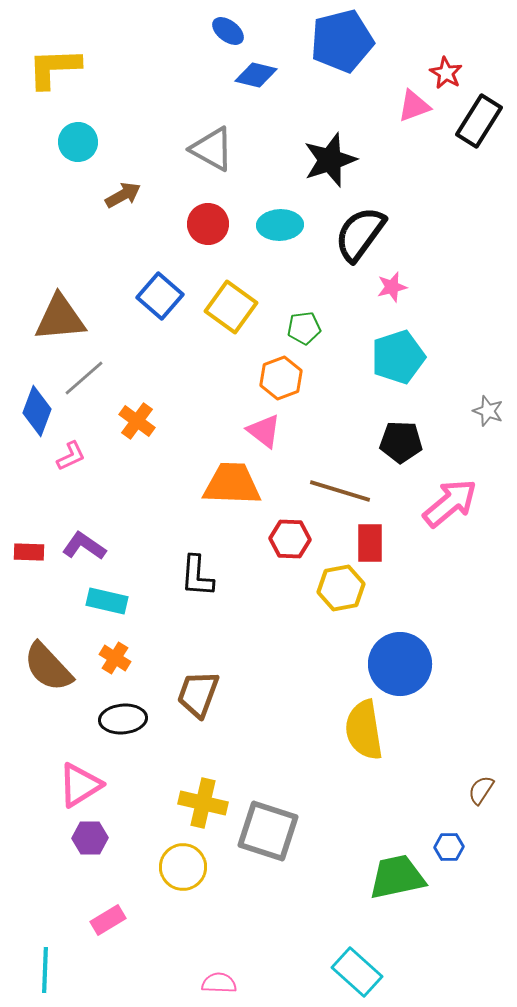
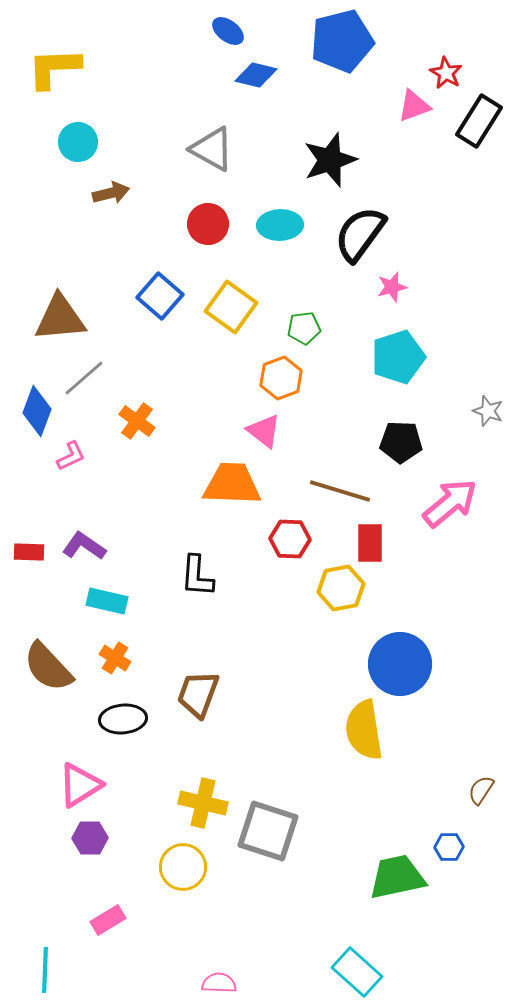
brown arrow at (123, 195): moved 12 px left, 2 px up; rotated 15 degrees clockwise
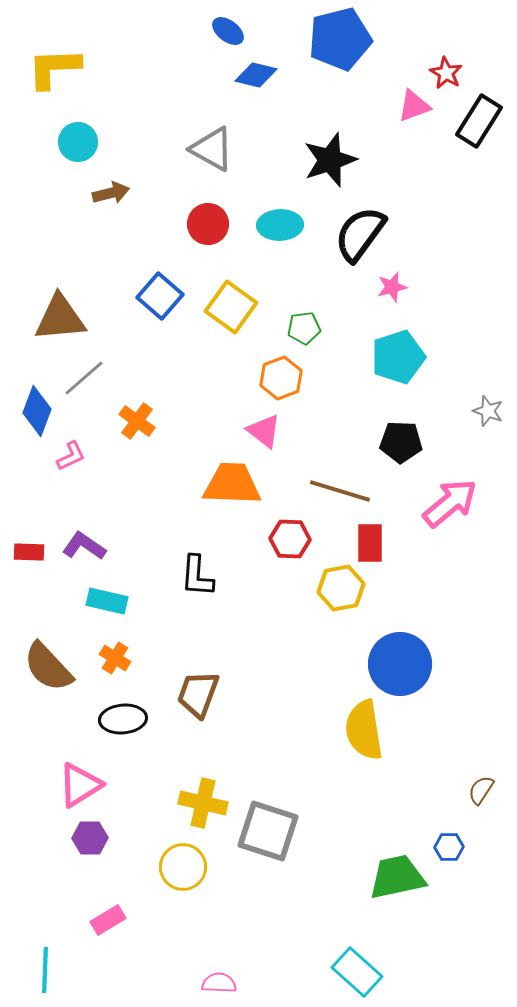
blue pentagon at (342, 41): moved 2 px left, 2 px up
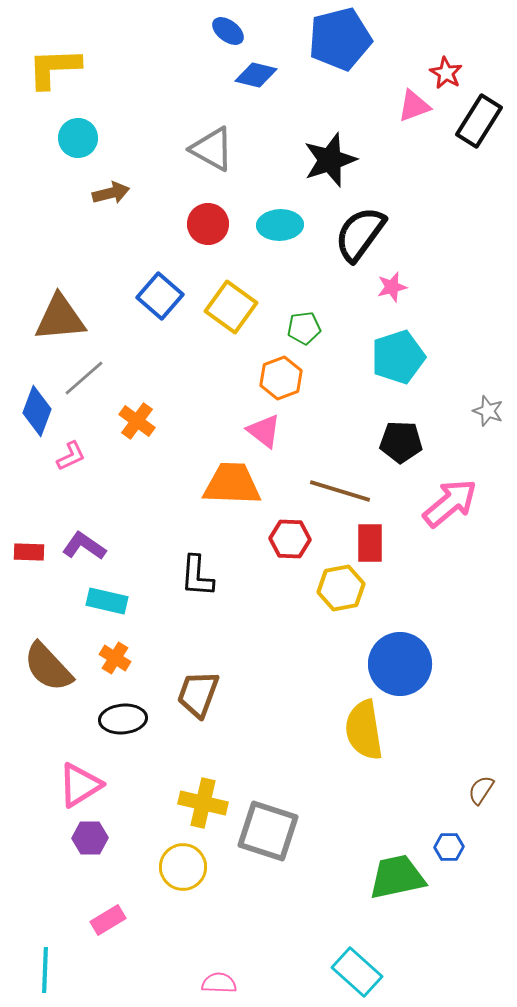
cyan circle at (78, 142): moved 4 px up
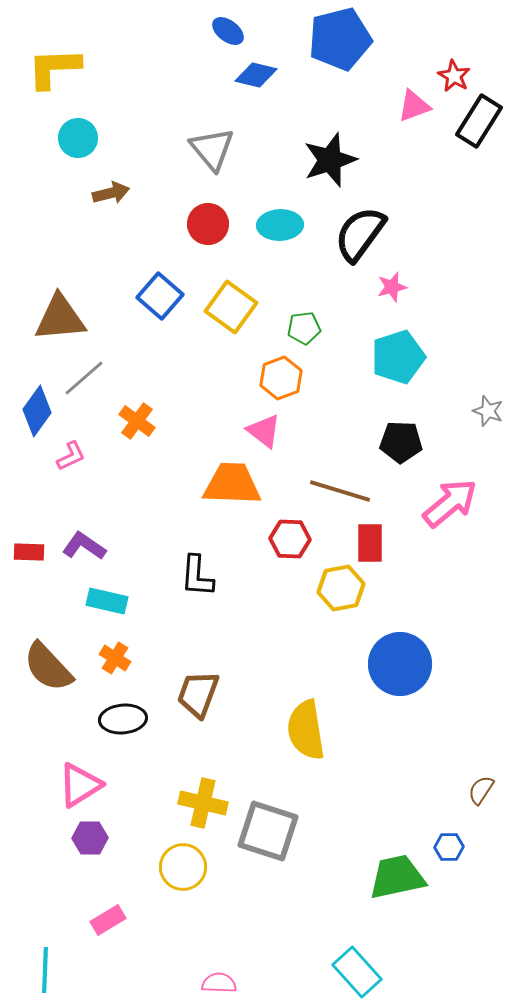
red star at (446, 73): moved 8 px right, 3 px down
gray triangle at (212, 149): rotated 21 degrees clockwise
blue diamond at (37, 411): rotated 15 degrees clockwise
yellow semicircle at (364, 730): moved 58 px left
cyan rectangle at (357, 972): rotated 6 degrees clockwise
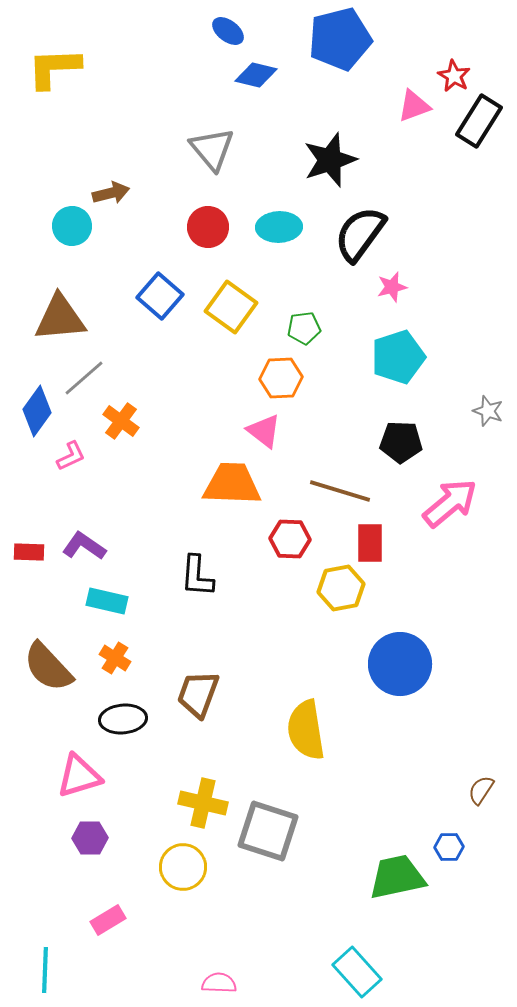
cyan circle at (78, 138): moved 6 px left, 88 px down
red circle at (208, 224): moved 3 px down
cyan ellipse at (280, 225): moved 1 px left, 2 px down
orange hexagon at (281, 378): rotated 18 degrees clockwise
orange cross at (137, 421): moved 16 px left
pink triangle at (80, 785): moved 1 px left, 9 px up; rotated 15 degrees clockwise
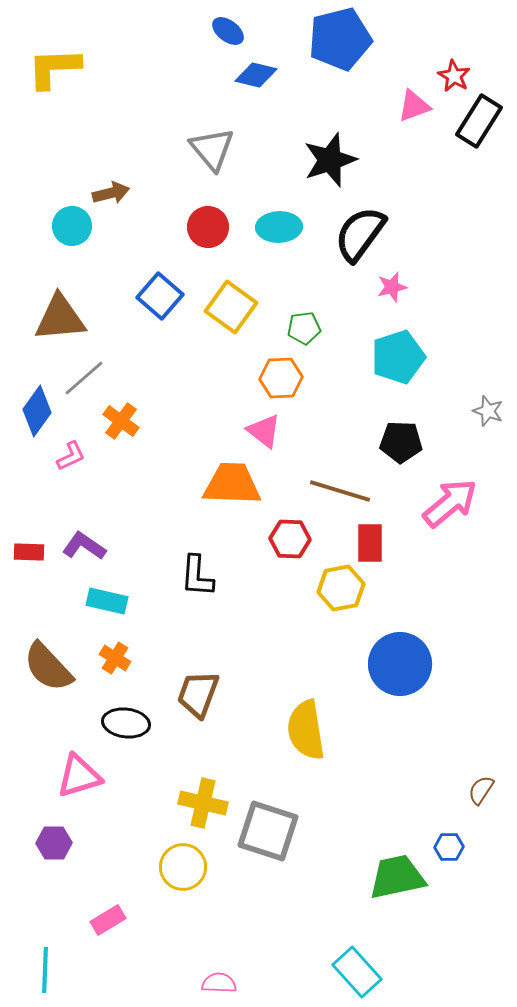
black ellipse at (123, 719): moved 3 px right, 4 px down; rotated 12 degrees clockwise
purple hexagon at (90, 838): moved 36 px left, 5 px down
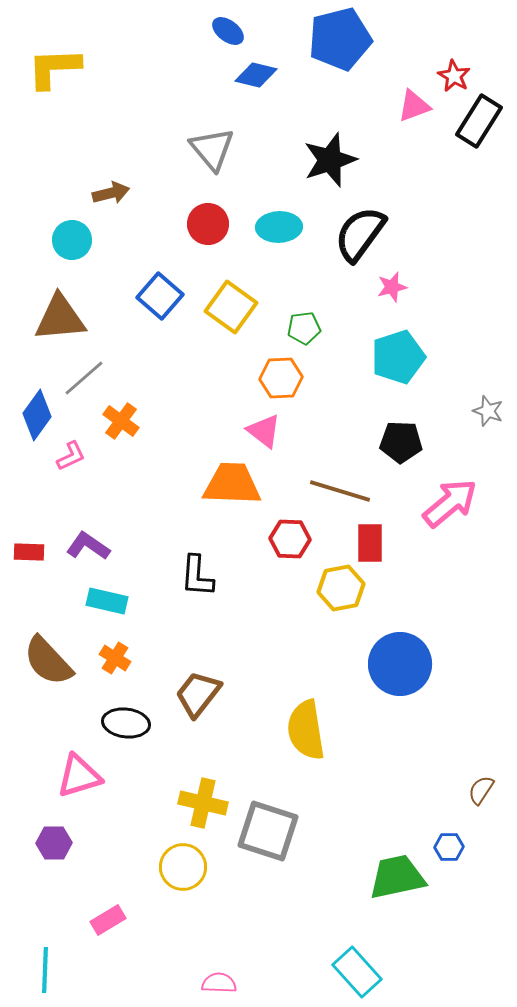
cyan circle at (72, 226): moved 14 px down
red circle at (208, 227): moved 3 px up
blue diamond at (37, 411): moved 4 px down
purple L-shape at (84, 546): moved 4 px right
brown semicircle at (48, 667): moved 6 px up
brown trapezoid at (198, 694): rotated 18 degrees clockwise
